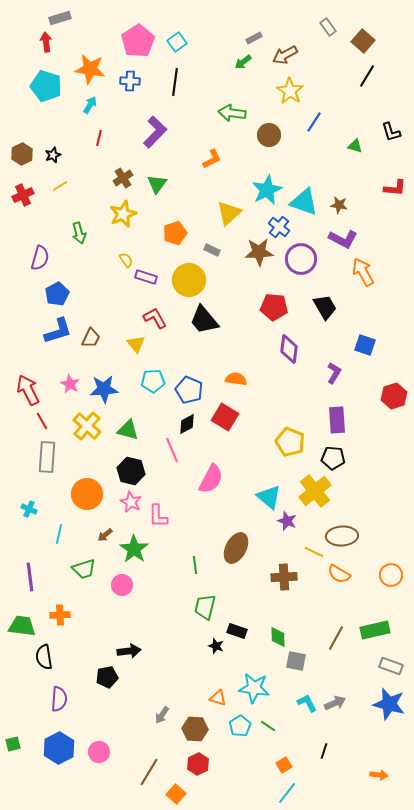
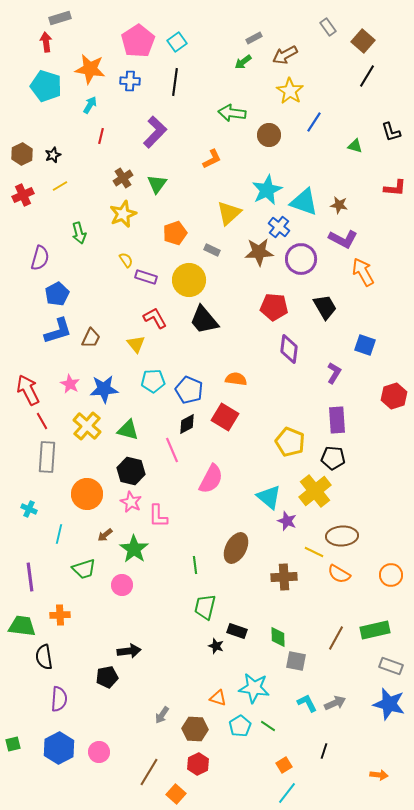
red line at (99, 138): moved 2 px right, 2 px up
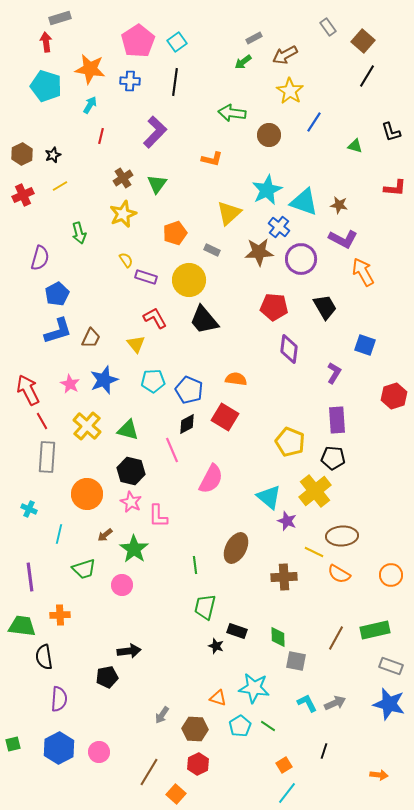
orange L-shape at (212, 159): rotated 40 degrees clockwise
blue star at (104, 389): moved 9 px up; rotated 16 degrees counterclockwise
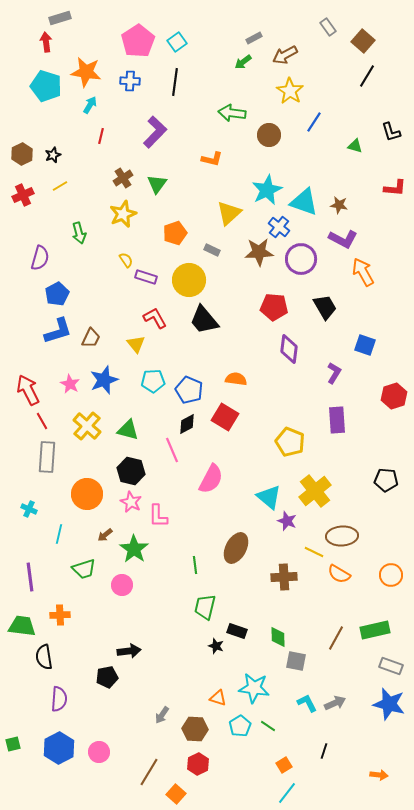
orange star at (90, 69): moved 4 px left, 3 px down
black pentagon at (333, 458): moved 53 px right, 22 px down
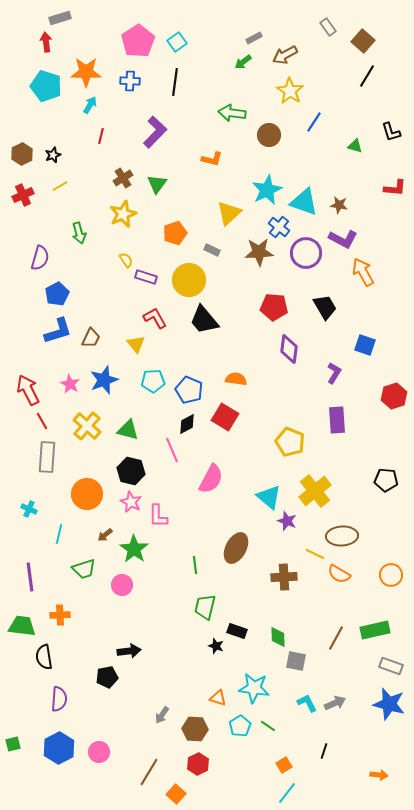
orange star at (86, 72): rotated 8 degrees counterclockwise
purple circle at (301, 259): moved 5 px right, 6 px up
yellow line at (314, 552): moved 1 px right, 2 px down
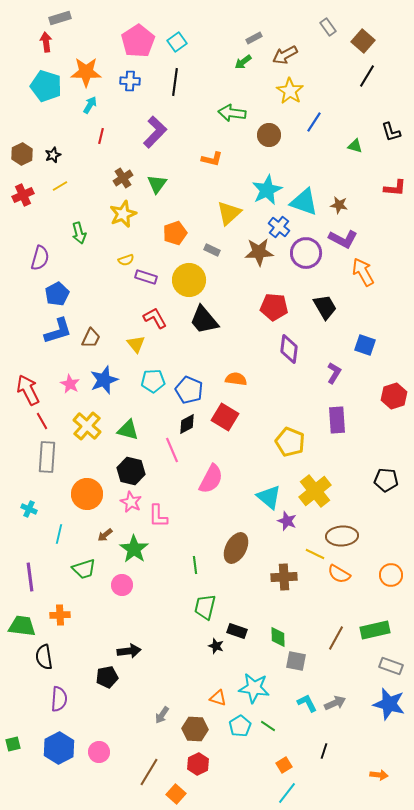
yellow semicircle at (126, 260): rotated 105 degrees clockwise
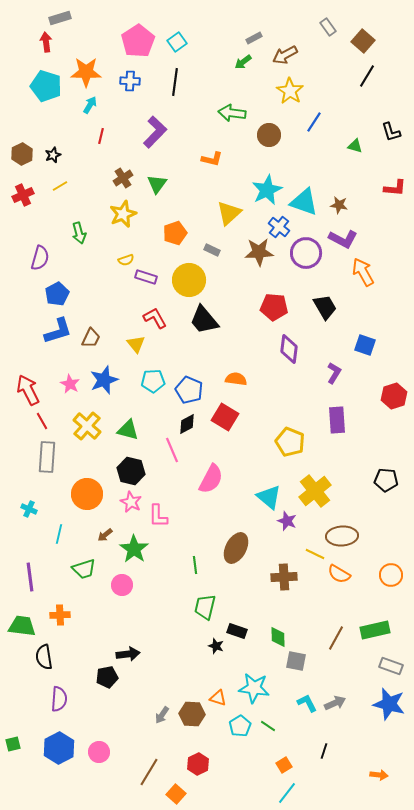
black arrow at (129, 651): moved 1 px left, 3 px down
brown hexagon at (195, 729): moved 3 px left, 15 px up
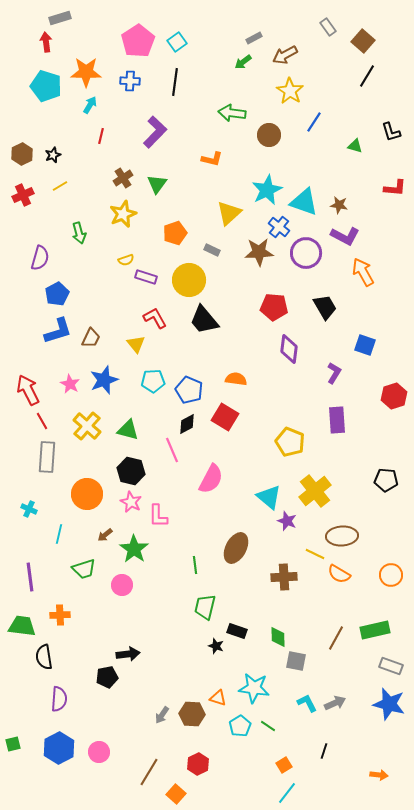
purple L-shape at (343, 239): moved 2 px right, 3 px up
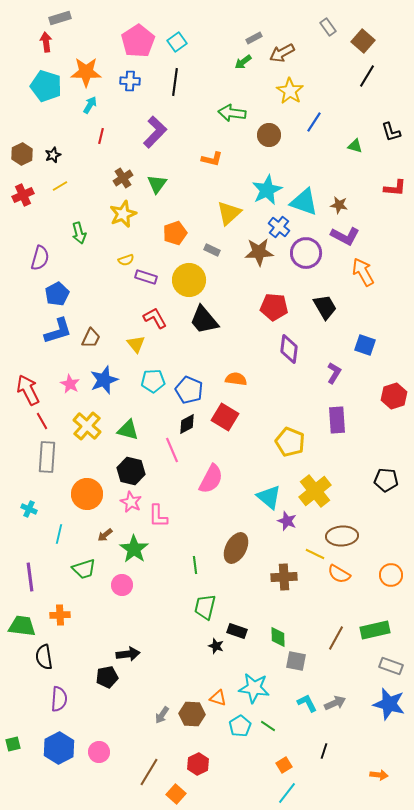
brown arrow at (285, 55): moved 3 px left, 2 px up
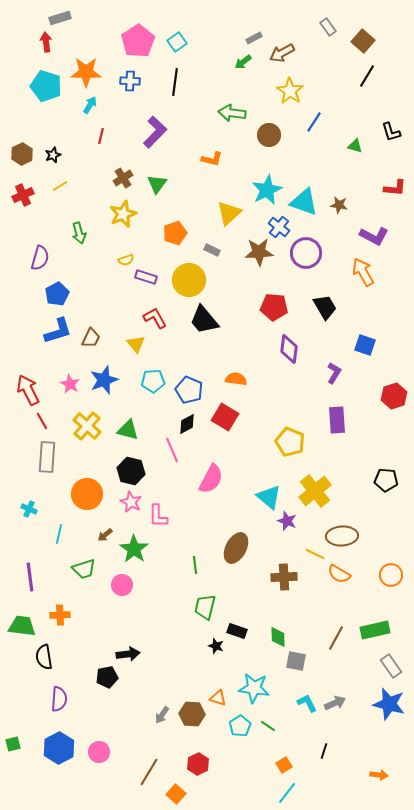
purple L-shape at (345, 236): moved 29 px right
gray rectangle at (391, 666): rotated 35 degrees clockwise
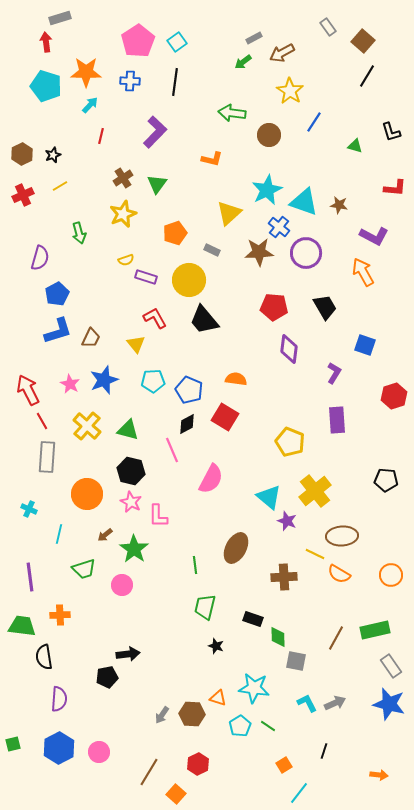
cyan arrow at (90, 105): rotated 12 degrees clockwise
black rectangle at (237, 631): moved 16 px right, 12 px up
cyan line at (287, 793): moved 12 px right
